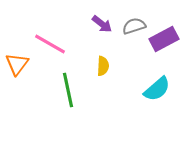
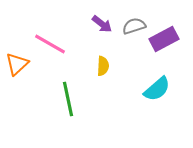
orange triangle: rotated 10 degrees clockwise
green line: moved 9 px down
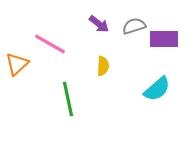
purple arrow: moved 3 px left
purple rectangle: rotated 28 degrees clockwise
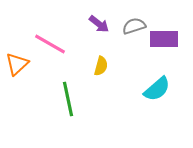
yellow semicircle: moved 2 px left; rotated 12 degrees clockwise
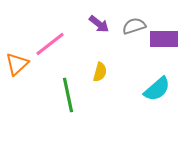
pink line: rotated 68 degrees counterclockwise
yellow semicircle: moved 1 px left, 6 px down
green line: moved 4 px up
